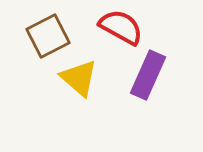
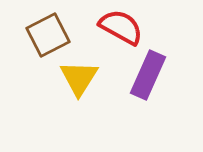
brown square: moved 1 px up
yellow triangle: rotated 21 degrees clockwise
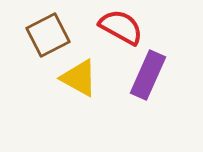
yellow triangle: rotated 33 degrees counterclockwise
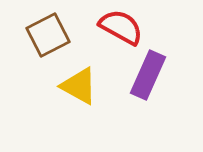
yellow triangle: moved 8 px down
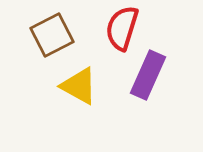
red semicircle: moved 1 px right, 1 px down; rotated 102 degrees counterclockwise
brown square: moved 4 px right
